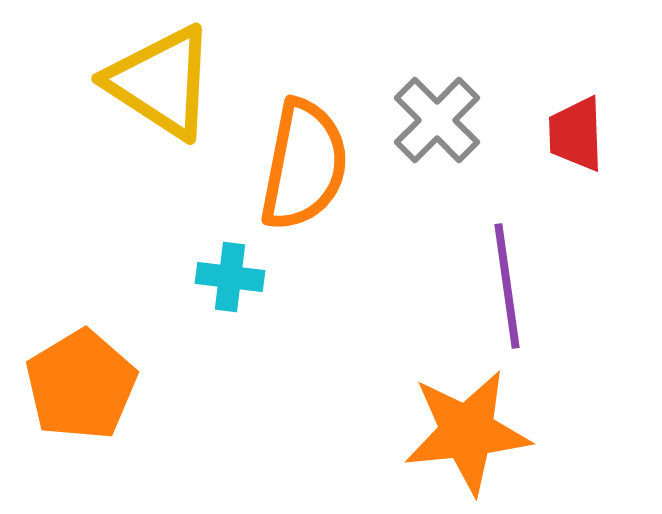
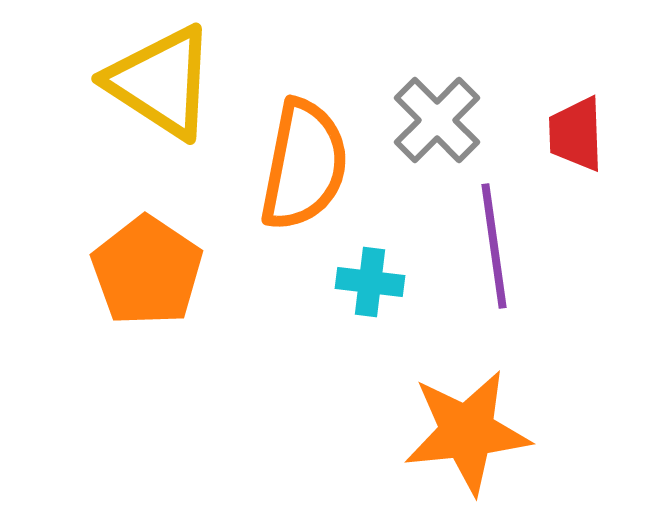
cyan cross: moved 140 px right, 5 px down
purple line: moved 13 px left, 40 px up
orange pentagon: moved 66 px right, 114 px up; rotated 7 degrees counterclockwise
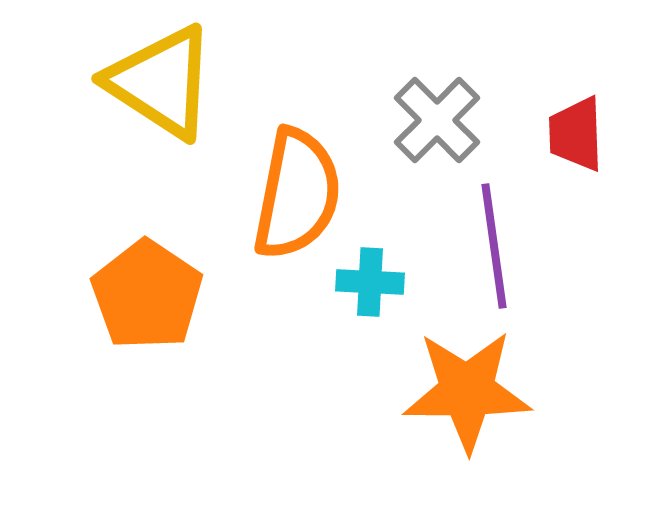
orange semicircle: moved 7 px left, 29 px down
orange pentagon: moved 24 px down
cyan cross: rotated 4 degrees counterclockwise
orange star: moved 41 px up; rotated 6 degrees clockwise
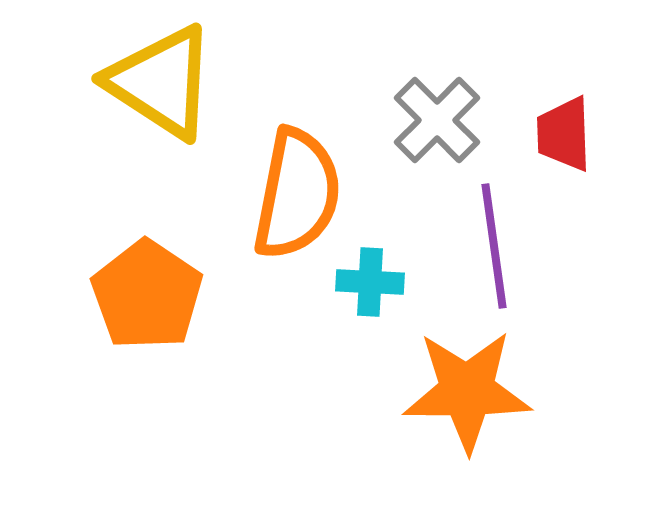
red trapezoid: moved 12 px left
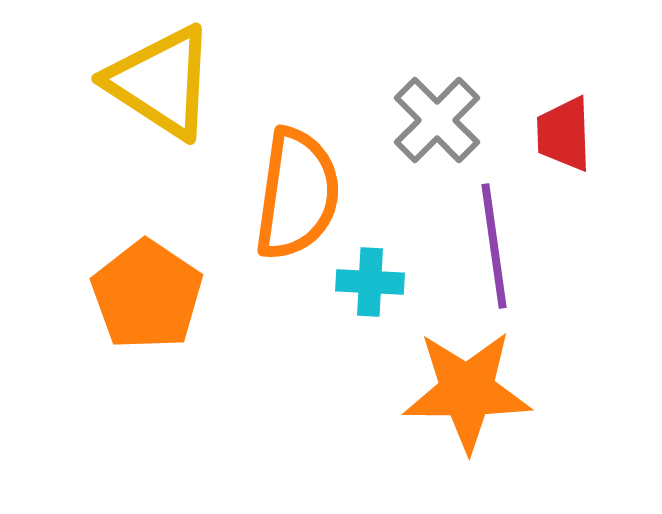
orange semicircle: rotated 3 degrees counterclockwise
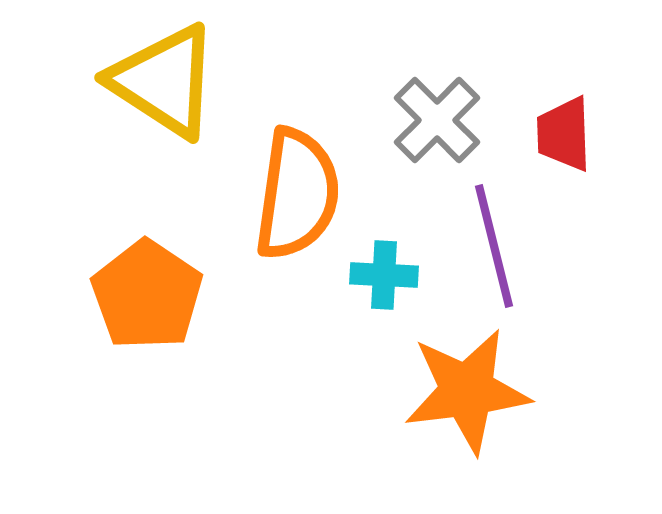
yellow triangle: moved 3 px right, 1 px up
purple line: rotated 6 degrees counterclockwise
cyan cross: moved 14 px right, 7 px up
orange star: rotated 7 degrees counterclockwise
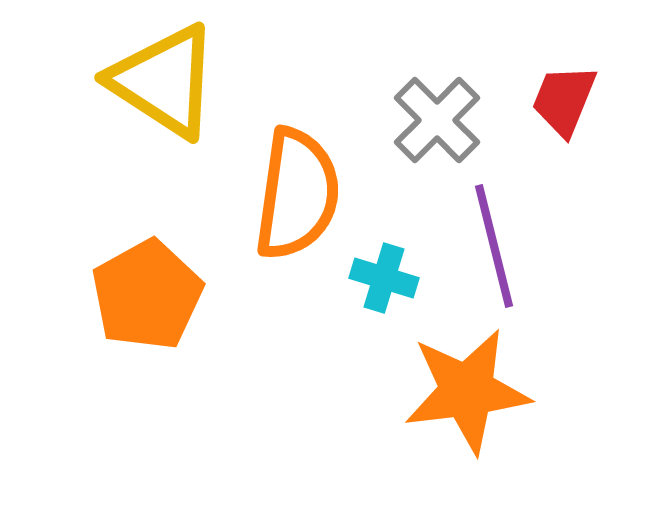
red trapezoid: moved 34 px up; rotated 24 degrees clockwise
cyan cross: moved 3 px down; rotated 14 degrees clockwise
orange pentagon: rotated 9 degrees clockwise
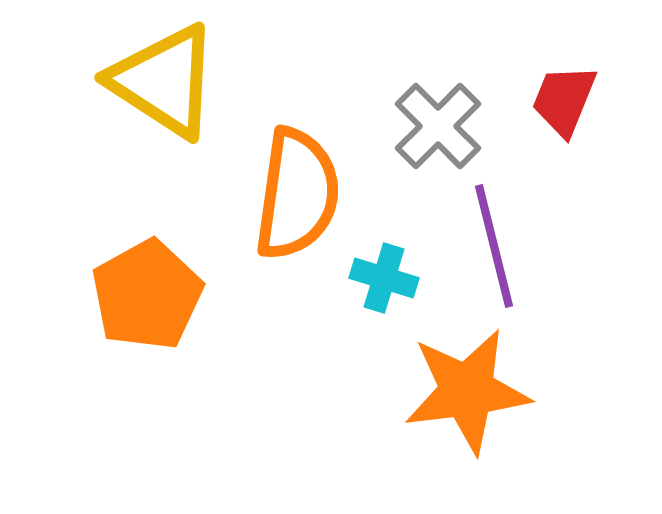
gray cross: moved 1 px right, 6 px down
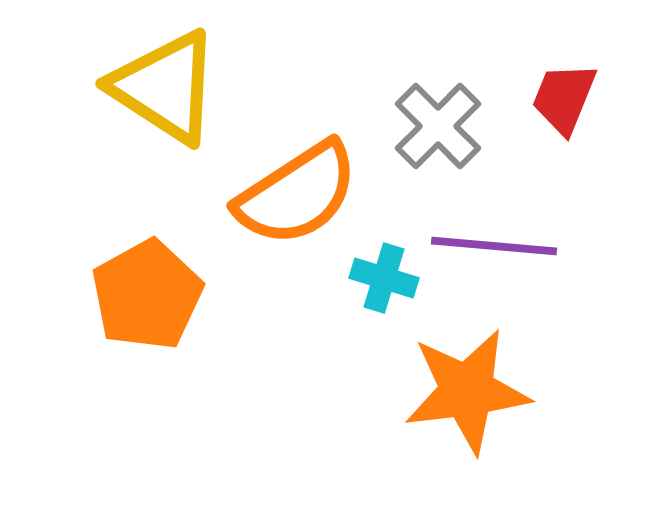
yellow triangle: moved 1 px right, 6 px down
red trapezoid: moved 2 px up
orange semicircle: rotated 49 degrees clockwise
purple line: rotated 71 degrees counterclockwise
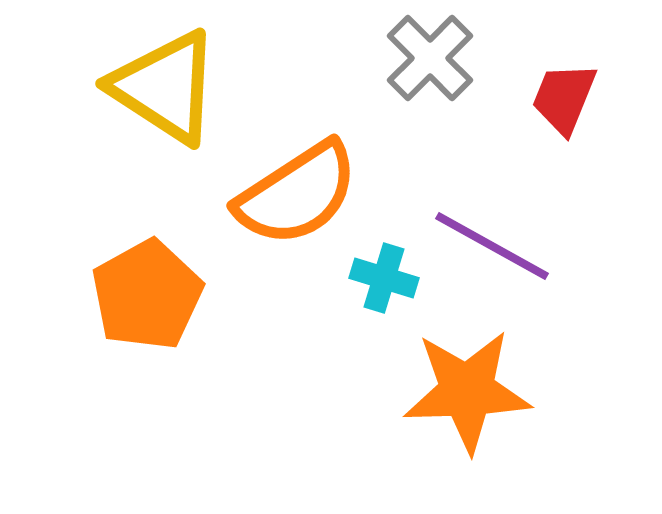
gray cross: moved 8 px left, 68 px up
purple line: moved 2 px left; rotated 24 degrees clockwise
orange star: rotated 5 degrees clockwise
